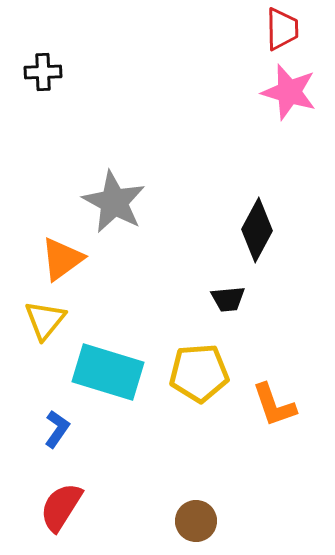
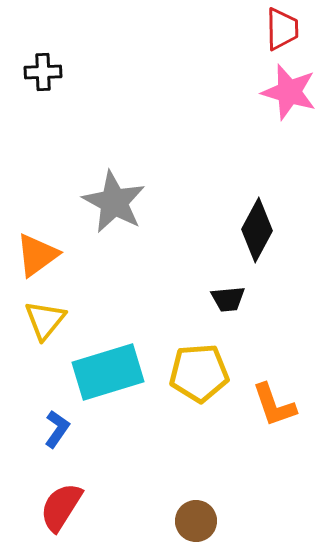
orange triangle: moved 25 px left, 4 px up
cyan rectangle: rotated 34 degrees counterclockwise
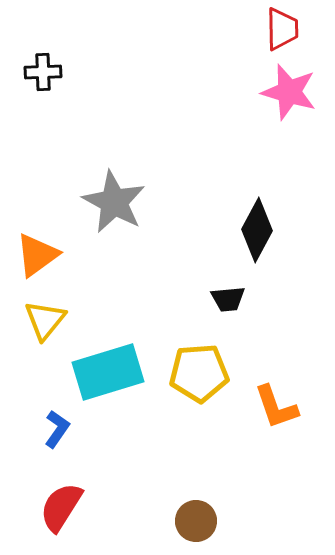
orange L-shape: moved 2 px right, 2 px down
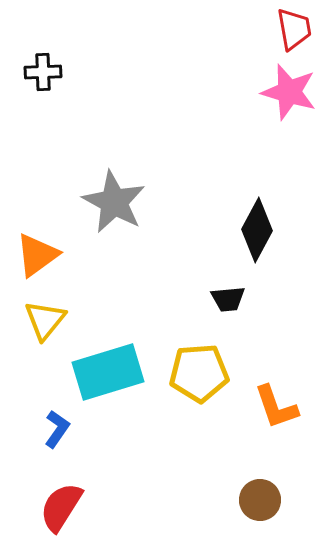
red trapezoid: moved 12 px right; rotated 9 degrees counterclockwise
brown circle: moved 64 px right, 21 px up
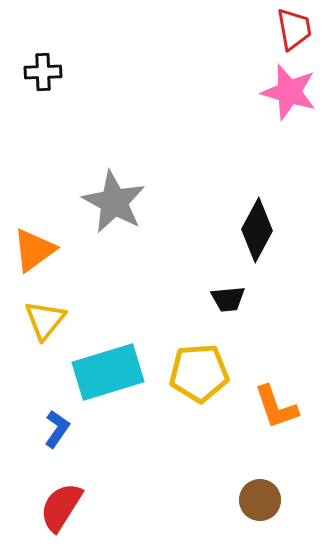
orange triangle: moved 3 px left, 5 px up
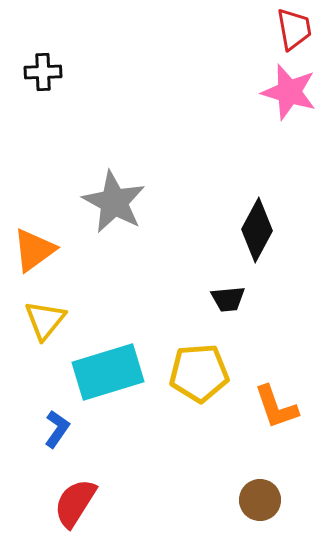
red semicircle: moved 14 px right, 4 px up
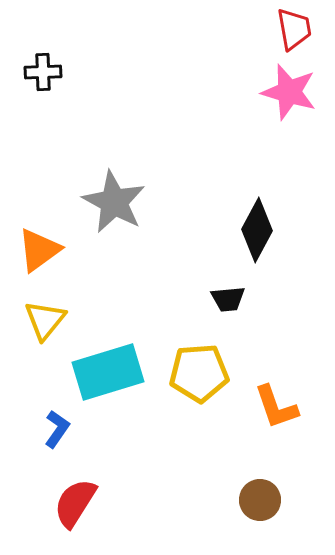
orange triangle: moved 5 px right
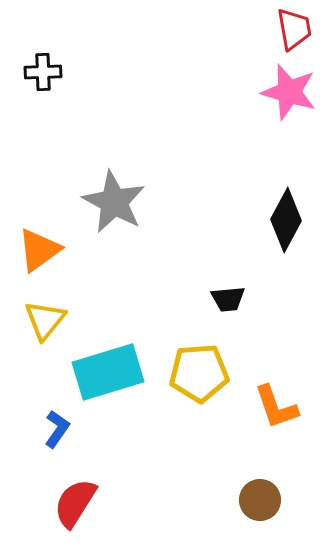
black diamond: moved 29 px right, 10 px up
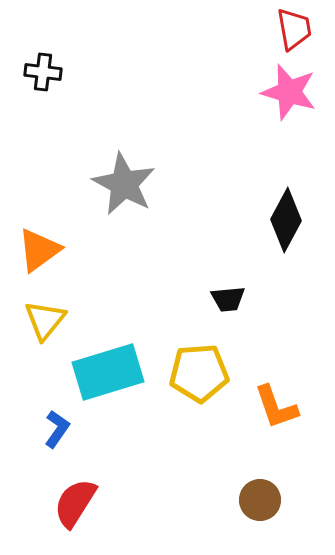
black cross: rotated 9 degrees clockwise
gray star: moved 10 px right, 18 px up
